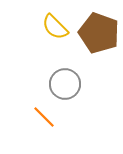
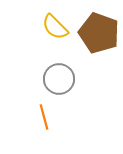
gray circle: moved 6 px left, 5 px up
orange line: rotated 30 degrees clockwise
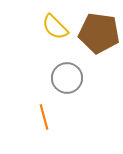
brown pentagon: rotated 12 degrees counterclockwise
gray circle: moved 8 px right, 1 px up
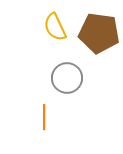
yellow semicircle: rotated 20 degrees clockwise
orange line: rotated 15 degrees clockwise
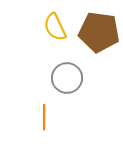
brown pentagon: moved 1 px up
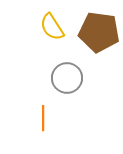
yellow semicircle: moved 3 px left; rotated 8 degrees counterclockwise
orange line: moved 1 px left, 1 px down
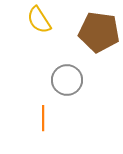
yellow semicircle: moved 13 px left, 7 px up
gray circle: moved 2 px down
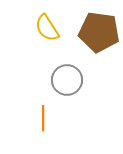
yellow semicircle: moved 8 px right, 8 px down
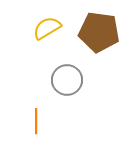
yellow semicircle: rotated 92 degrees clockwise
orange line: moved 7 px left, 3 px down
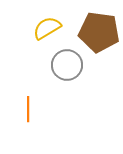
gray circle: moved 15 px up
orange line: moved 8 px left, 12 px up
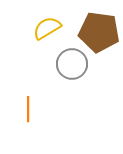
gray circle: moved 5 px right, 1 px up
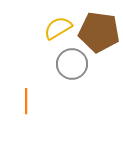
yellow semicircle: moved 11 px right
orange line: moved 2 px left, 8 px up
